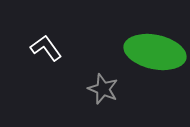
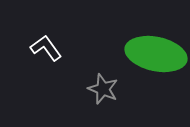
green ellipse: moved 1 px right, 2 px down
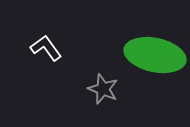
green ellipse: moved 1 px left, 1 px down
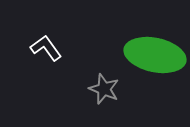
gray star: moved 1 px right
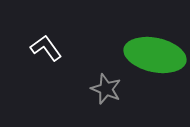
gray star: moved 2 px right
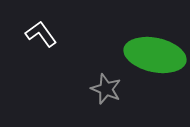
white L-shape: moved 5 px left, 14 px up
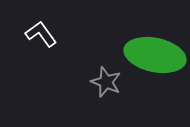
gray star: moved 7 px up
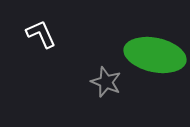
white L-shape: rotated 12 degrees clockwise
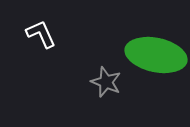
green ellipse: moved 1 px right
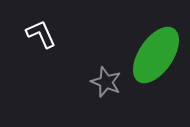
green ellipse: rotated 68 degrees counterclockwise
